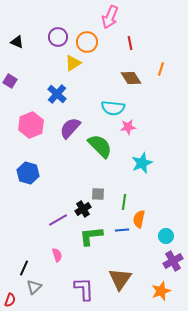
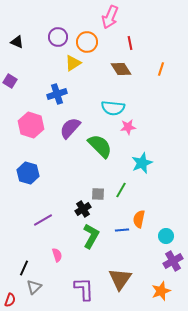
brown diamond: moved 10 px left, 9 px up
blue cross: rotated 30 degrees clockwise
pink hexagon: rotated 20 degrees counterclockwise
green line: moved 3 px left, 12 px up; rotated 21 degrees clockwise
purple line: moved 15 px left
green L-shape: rotated 125 degrees clockwise
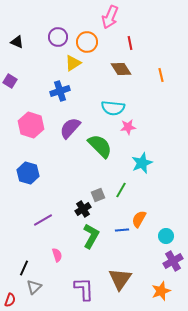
orange line: moved 6 px down; rotated 32 degrees counterclockwise
blue cross: moved 3 px right, 3 px up
gray square: moved 1 px down; rotated 24 degrees counterclockwise
orange semicircle: rotated 18 degrees clockwise
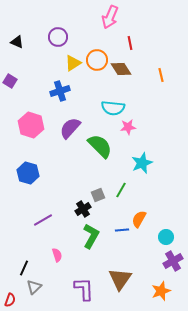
orange circle: moved 10 px right, 18 px down
cyan circle: moved 1 px down
